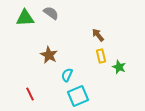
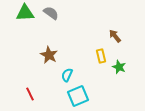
green triangle: moved 5 px up
brown arrow: moved 17 px right, 1 px down
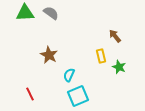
cyan semicircle: moved 2 px right
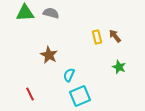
gray semicircle: rotated 21 degrees counterclockwise
yellow rectangle: moved 4 px left, 19 px up
cyan square: moved 2 px right
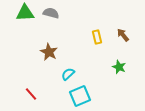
brown arrow: moved 8 px right, 1 px up
brown star: moved 3 px up
cyan semicircle: moved 1 px left, 1 px up; rotated 24 degrees clockwise
red line: moved 1 px right; rotated 16 degrees counterclockwise
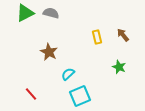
green triangle: rotated 24 degrees counterclockwise
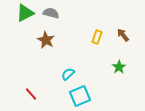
yellow rectangle: rotated 32 degrees clockwise
brown star: moved 3 px left, 12 px up
green star: rotated 16 degrees clockwise
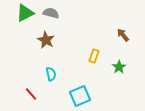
yellow rectangle: moved 3 px left, 19 px down
cyan semicircle: moved 17 px left; rotated 120 degrees clockwise
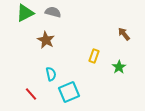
gray semicircle: moved 2 px right, 1 px up
brown arrow: moved 1 px right, 1 px up
cyan square: moved 11 px left, 4 px up
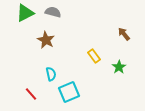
yellow rectangle: rotated 56 degrees counterclockwise
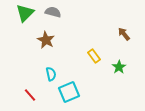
green triangle: rotated 18 degrees counterclockwise
red line: moved 1 px left, 1 px down
